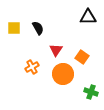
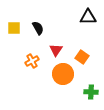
orange cross: moved 6 px up
green cross: rotated 16 degrees counterclockwise
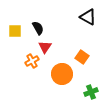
black triangle: rotated 30 degrees clockwise
yellow square: moved 1 px right, 3 px down
red triangle: moved 11 px left, 3 px up
orange circle: moved 1 px left
green cross: rotated 24 degrees counterclockwise
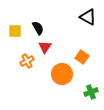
orange cross: moved 5 px left
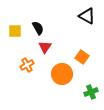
black triangle: moved 1 px left, 1 px up
orange cross: moved 4 px down
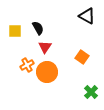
orange circle: moved 15 px left, 2 px up
green cross: rotated 24 degrees counterclockwise
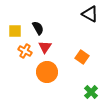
black triangle: moved 3 px right, 2 px up
orange cross: moved 2 px left, 14 px up; rotated 32 degrees counterclockwise
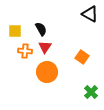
black semicircle: moved 3 px right, 1 px down
orange cross: rotated 24 degrees counterclockwise
